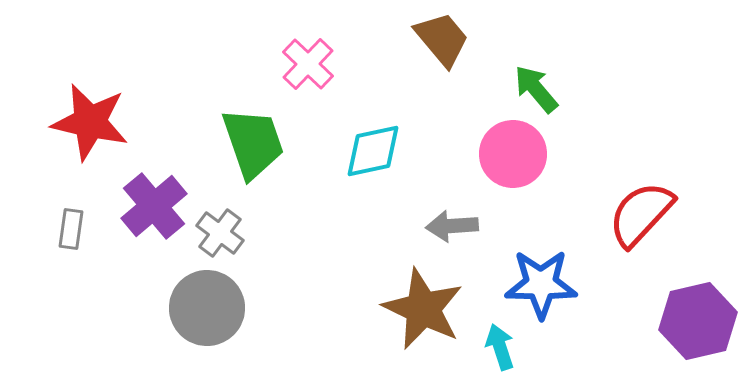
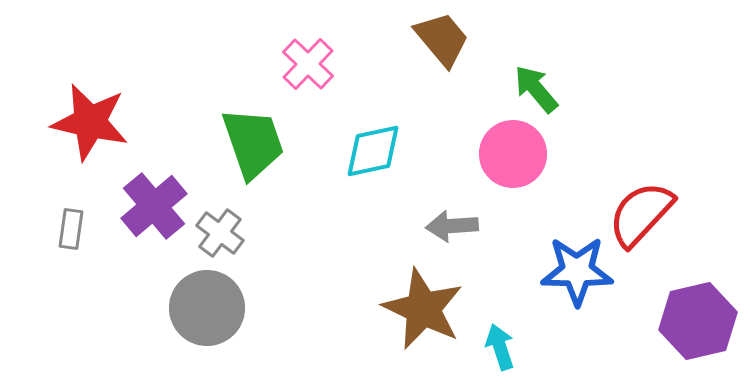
blue star: moved 36 px right, 13 px up
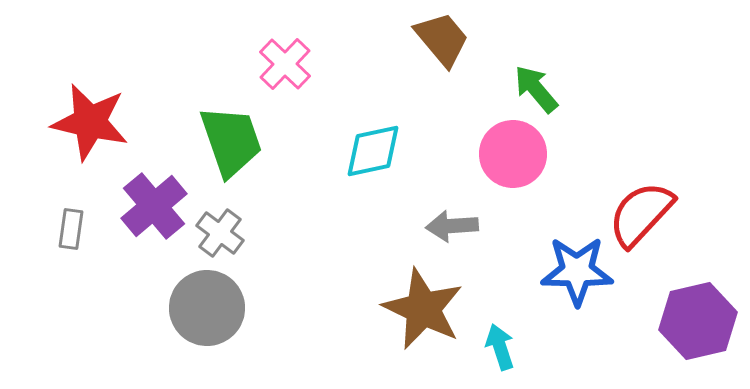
pink cross: moved 23 px left
green trapezoid: moved 22 px left, 2 px up
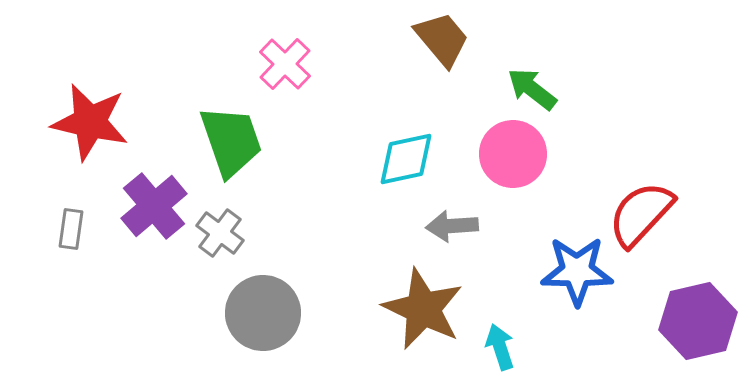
green arrow: moved 4 px left; rotated 12 degrees counterclockwise
cyan diamond: moved 33 px right, 8 px down
gray circle: moved 56 px right, 5 px down
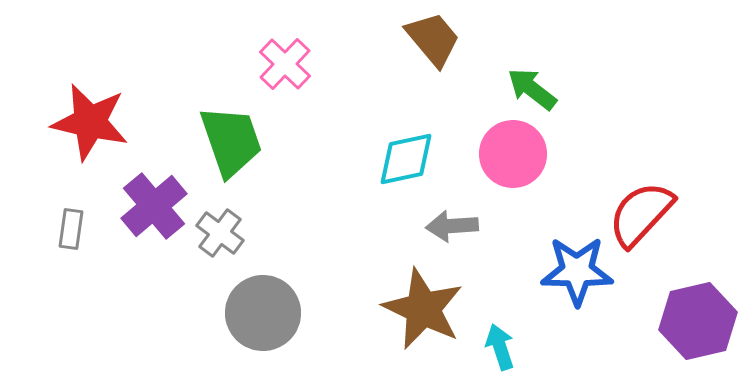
brown trapezoid: moved 9 px left
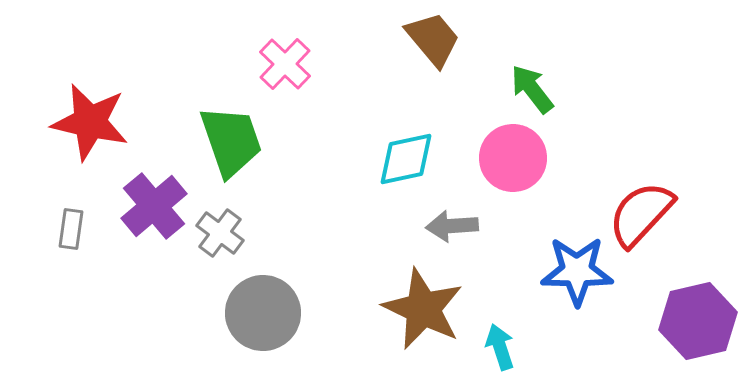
green arrow: rotated 14 degrees clockwise
pink circle: moved 4 px down
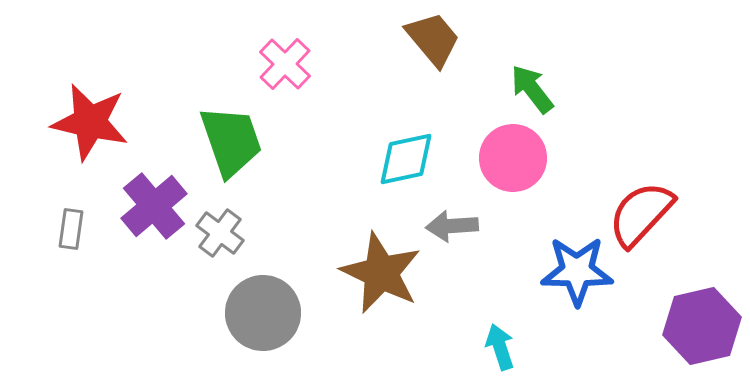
brown star: moved 42 px left, 36 px up
purple hexagon: moved 4 px right, 5 px down
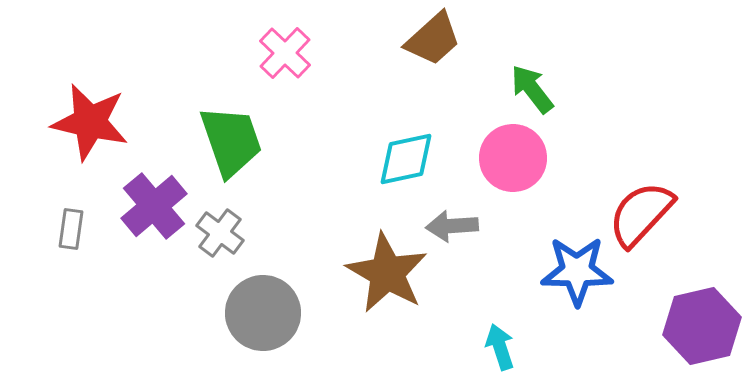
brown trapezoid: rotated 88 degrees clockwise
pink cross: moved 11 px up
brown star: moved 6 px right; rotated 4 degrees clockwise
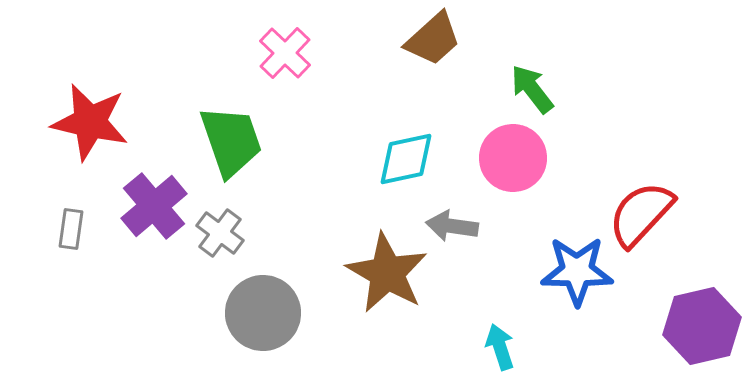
gray arrow: rotated 12 degrees clockwise
